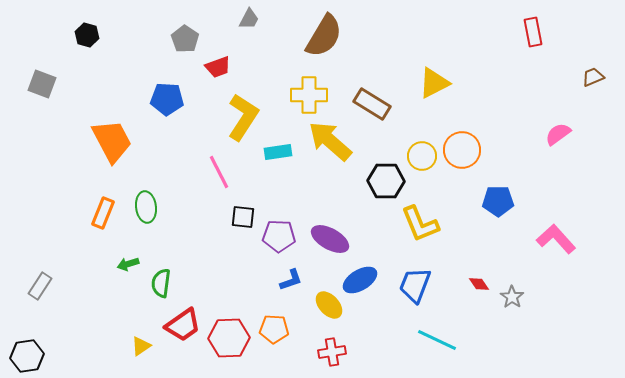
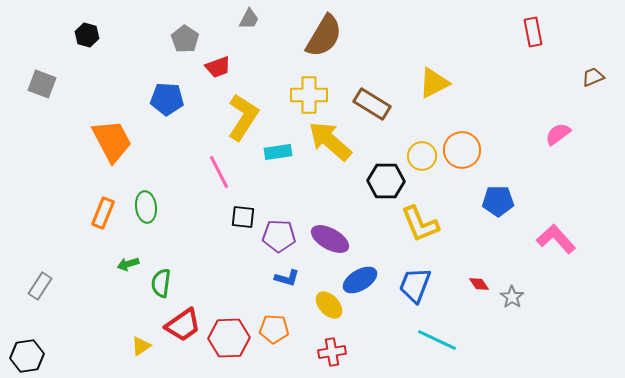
blue L-shape at (291, 280): moved 4 px left, 2 px up; rotated 35 degrees clockwise
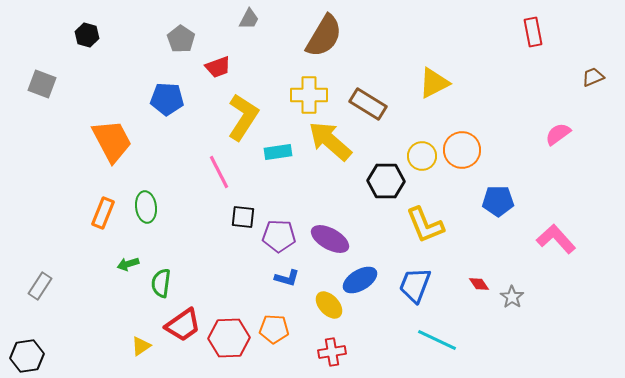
gray pentagon at (185, 39): moved 4 px left
brown rectangle at (372, 104): moved 4 px left
yellow L-shape at (420, 224): moved 5 px right, 1 px down
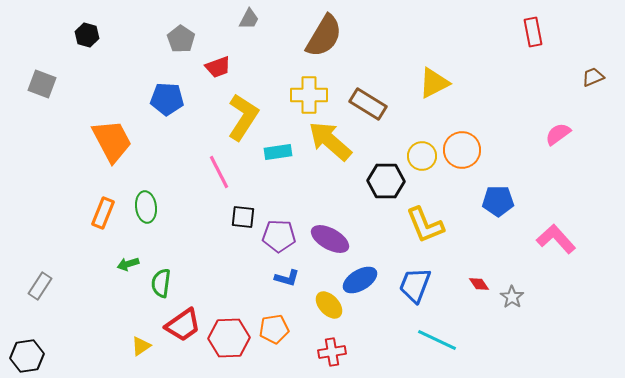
orange pentagon at (274, 329): rotated 12 degrees counterclockwise
